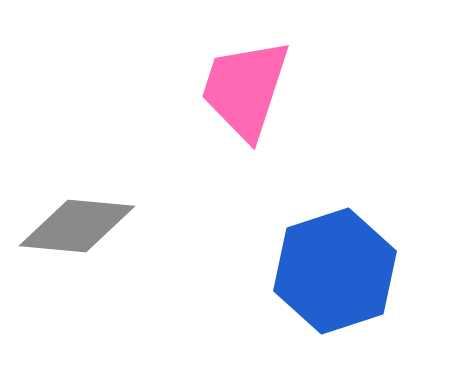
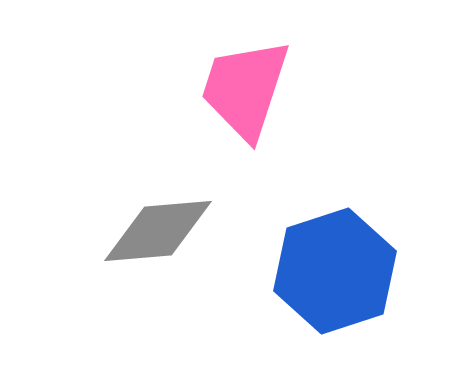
gray diamond: moved 81 px right, 5 px down; rotated 10 degrees counterclockwise
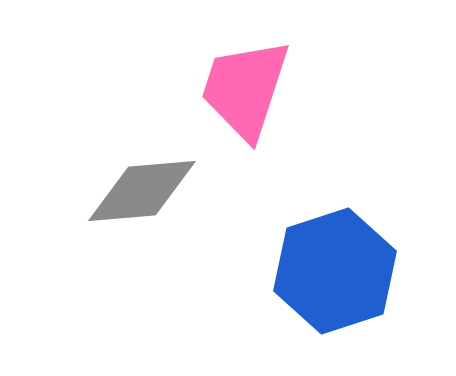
gray diamond: moved 16 px left, 40 px up
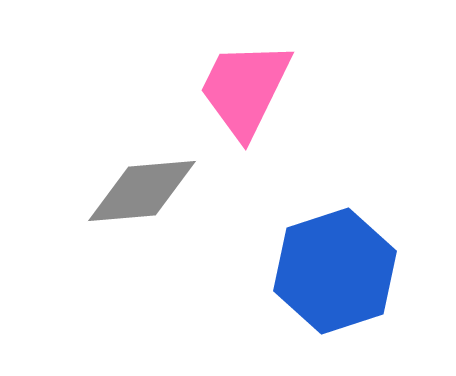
pink trapezoid: rotated 8 degrees clockwise
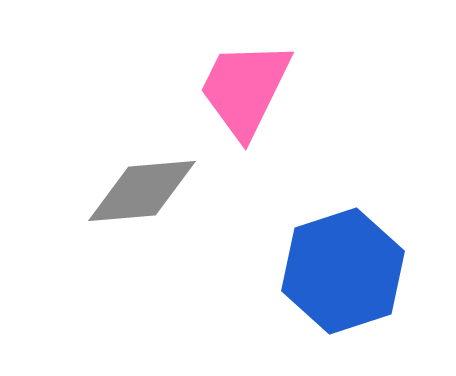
blue hexagon: moved 8 px right
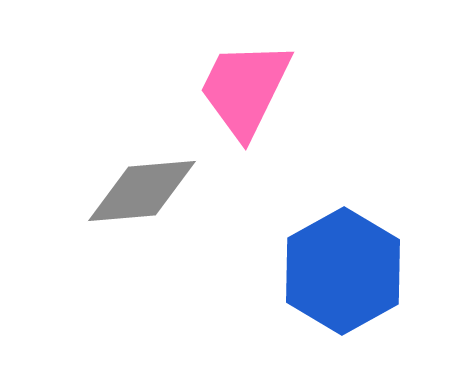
blue hexagon: rotated 11 degrees counterclockwise
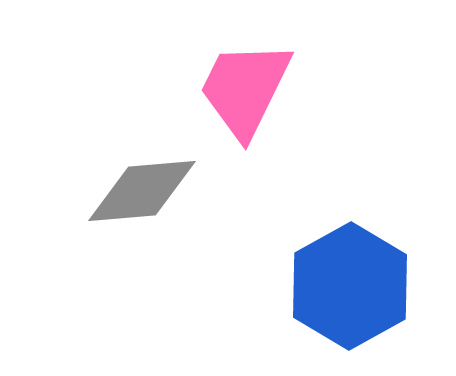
blue hexagon: moved 7 px right, 15 px down
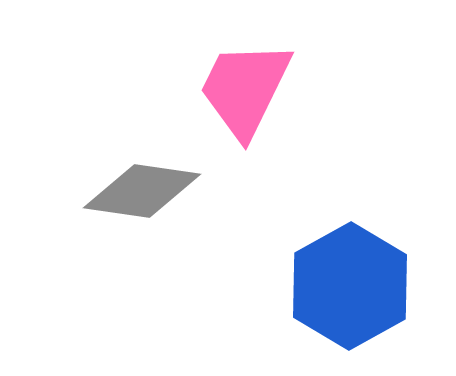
gray diamond: rotated 13 degrees clockwise
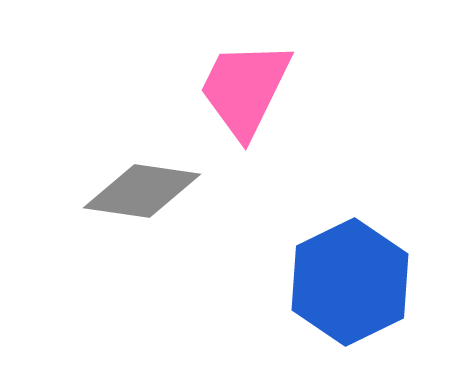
blue hexagon: moved 4 px up; rotated 3 degrees clockwise
